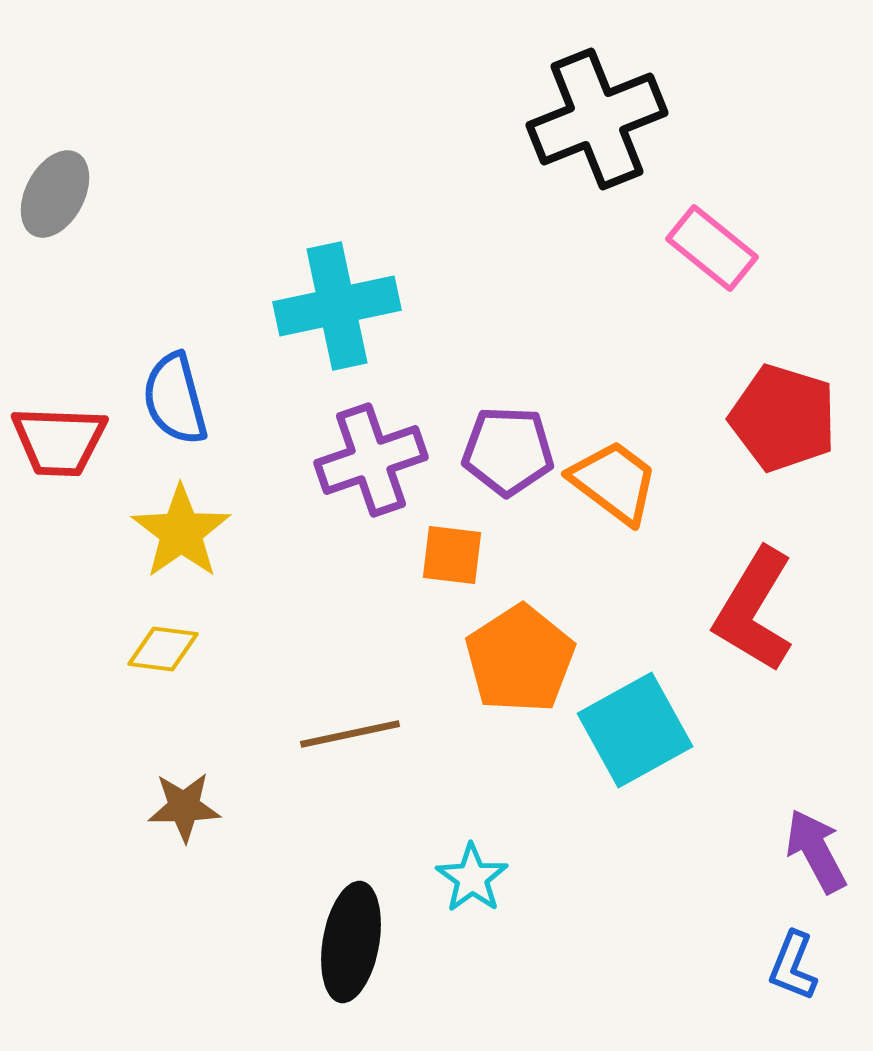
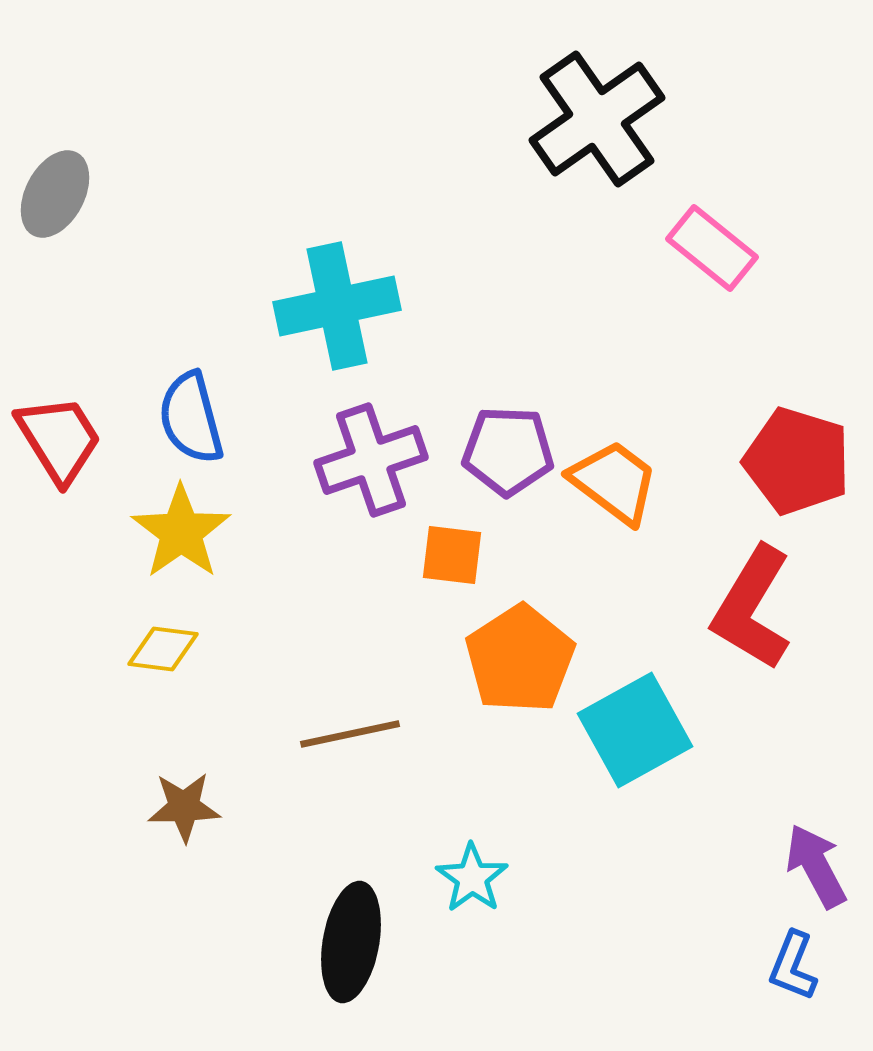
black cross: rotated 13 degrees counterclockwise
blue semicircle: moved 16 px right, 19 px down
red pentagon: moved 14 px right, 43 px down
red trapezoid: moved 2 px up; rotated 124 degrees counterclockwise
red L-shape: moved 2 px left, 2 px up
purple arrow: moved 15 px down
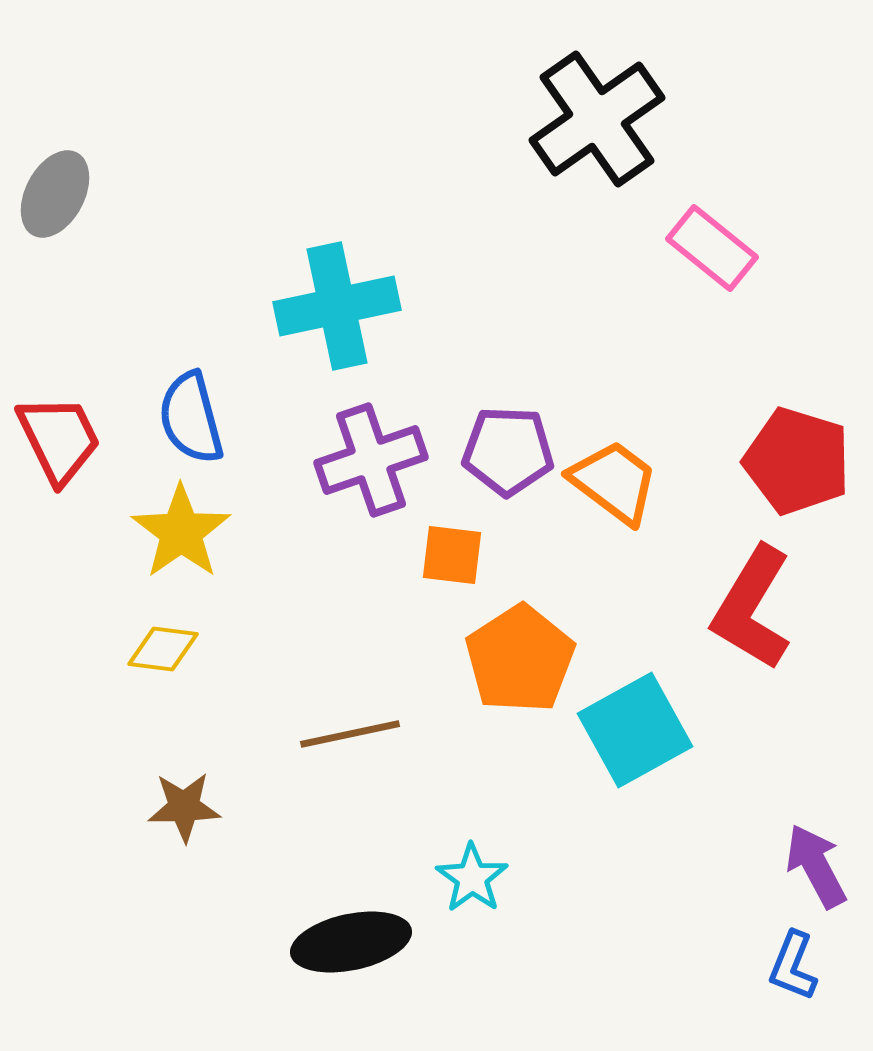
red trapezoid: rotated 6 degrees clockwise
black ellipse: rotated 68 degrees clockwise
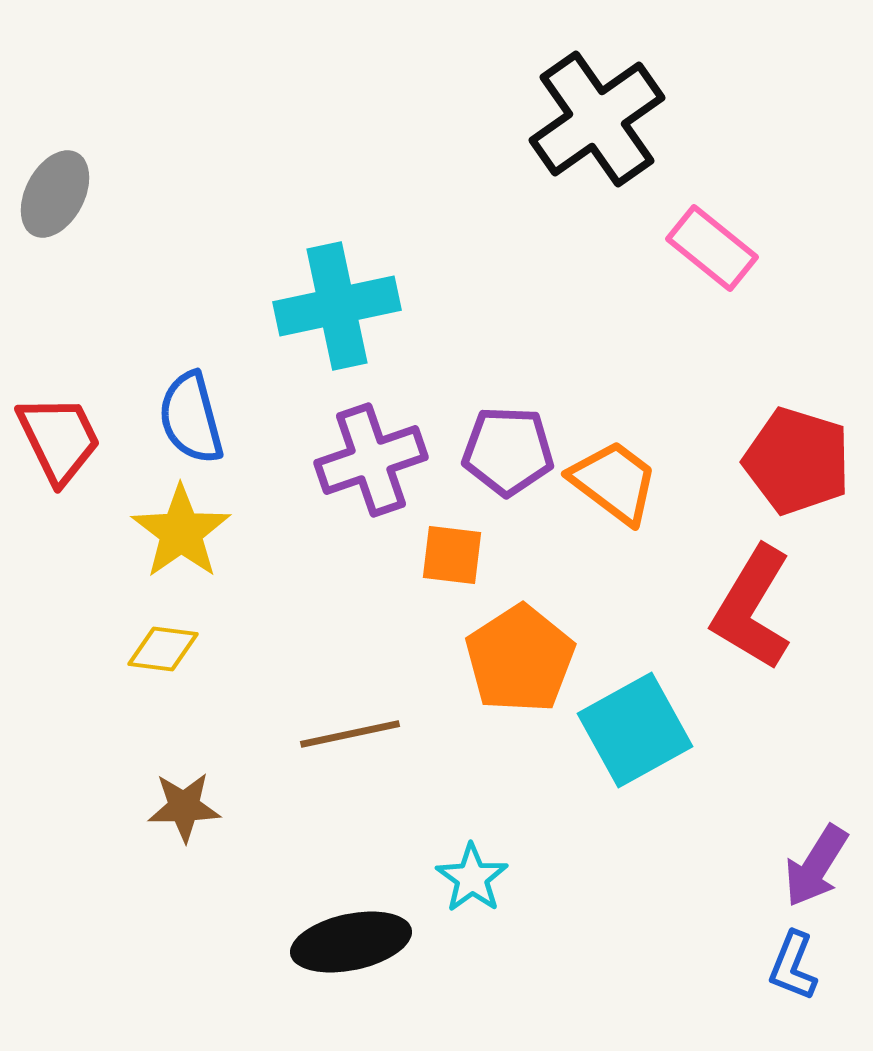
purple arrow: rotated 120 degrees counterclockwise
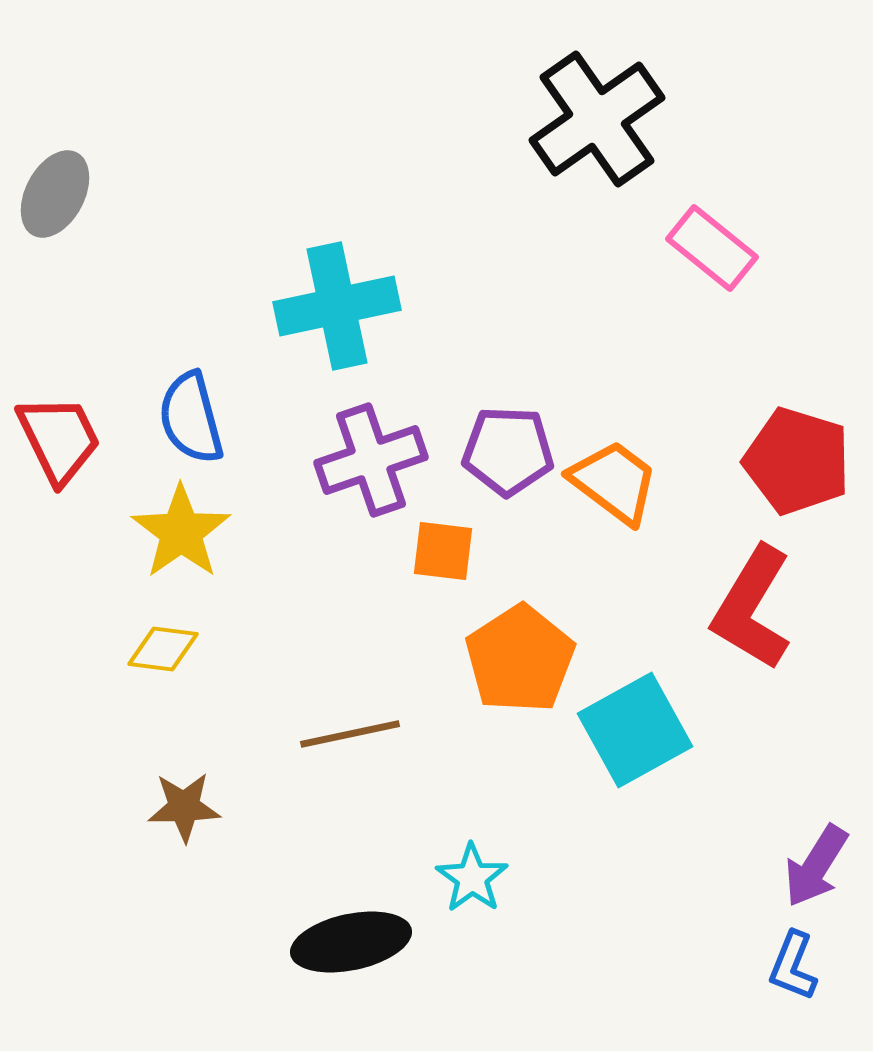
orange square: moved 9 px left, 4 px up
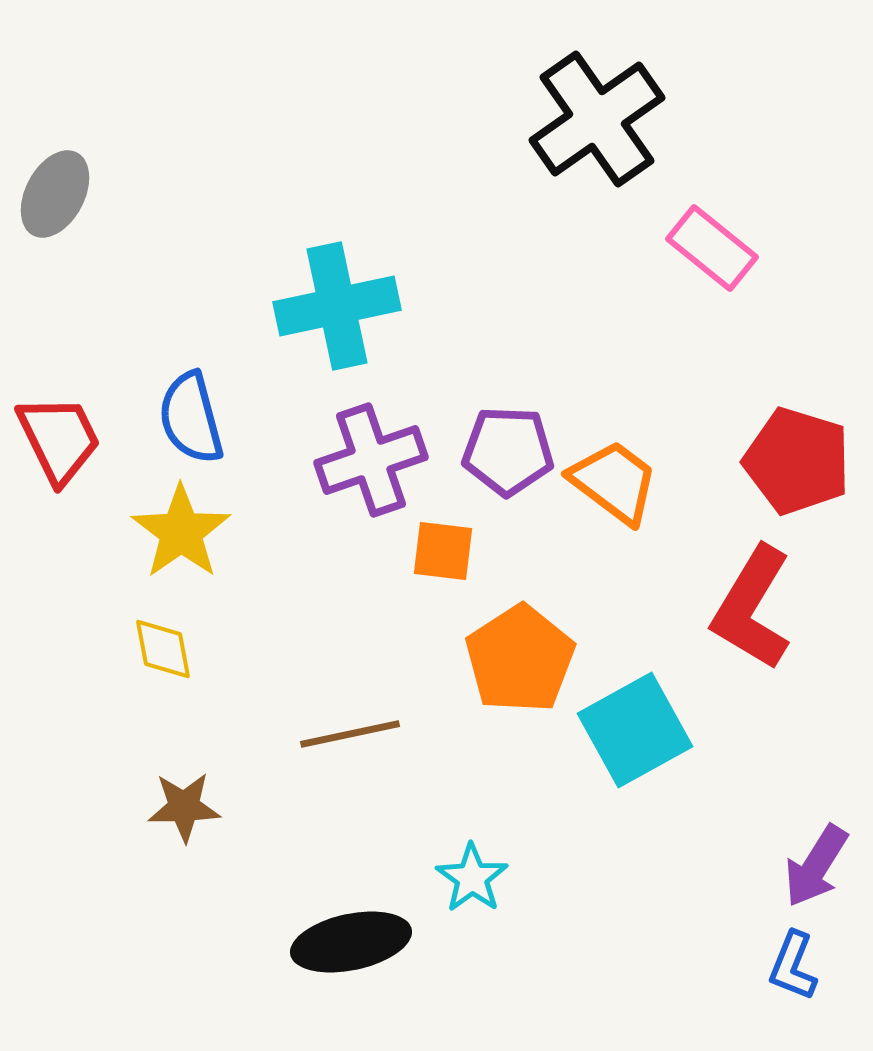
yellow diamond: rotated 72 degrees clockwise
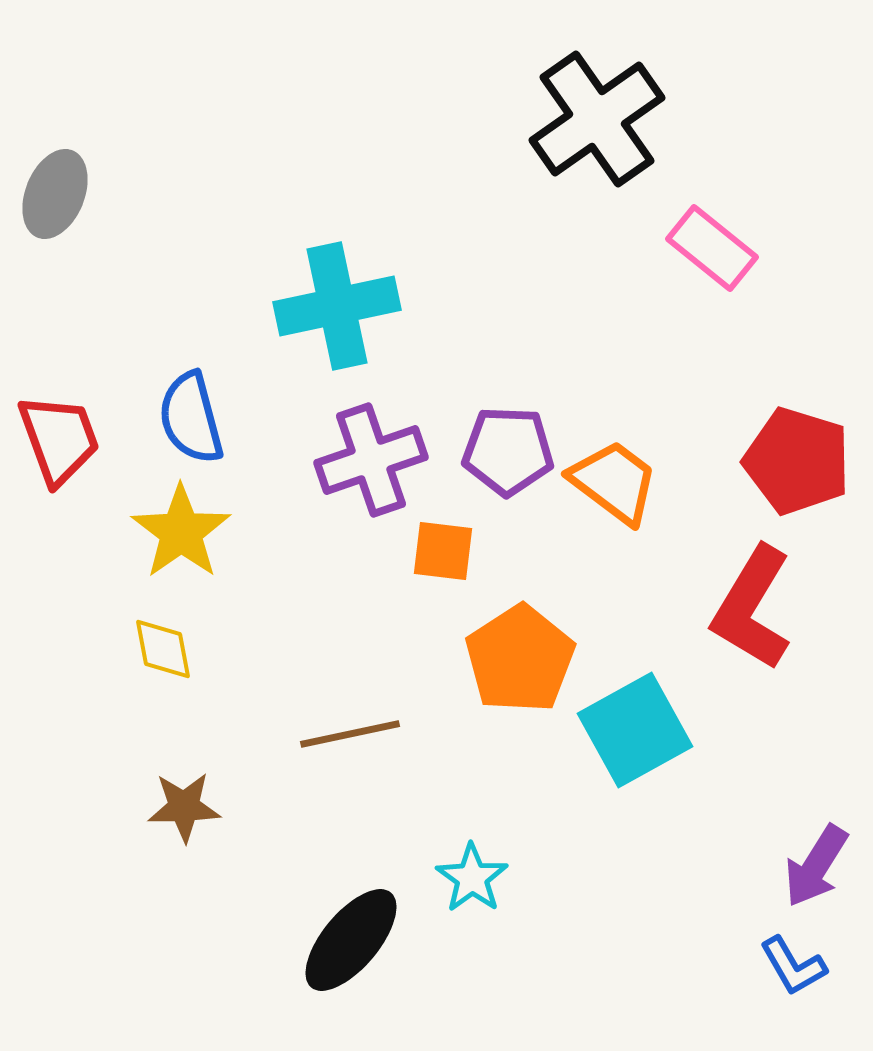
gray ellipse: rotated 6 degrees counterclockwise
red trapezoid: rotated 6 degrees clockwise
black ellipse: moved 2 px up; rotated 38 degrees counterclockwise
blue L-shape: rotated 52 degrees counterclockwise
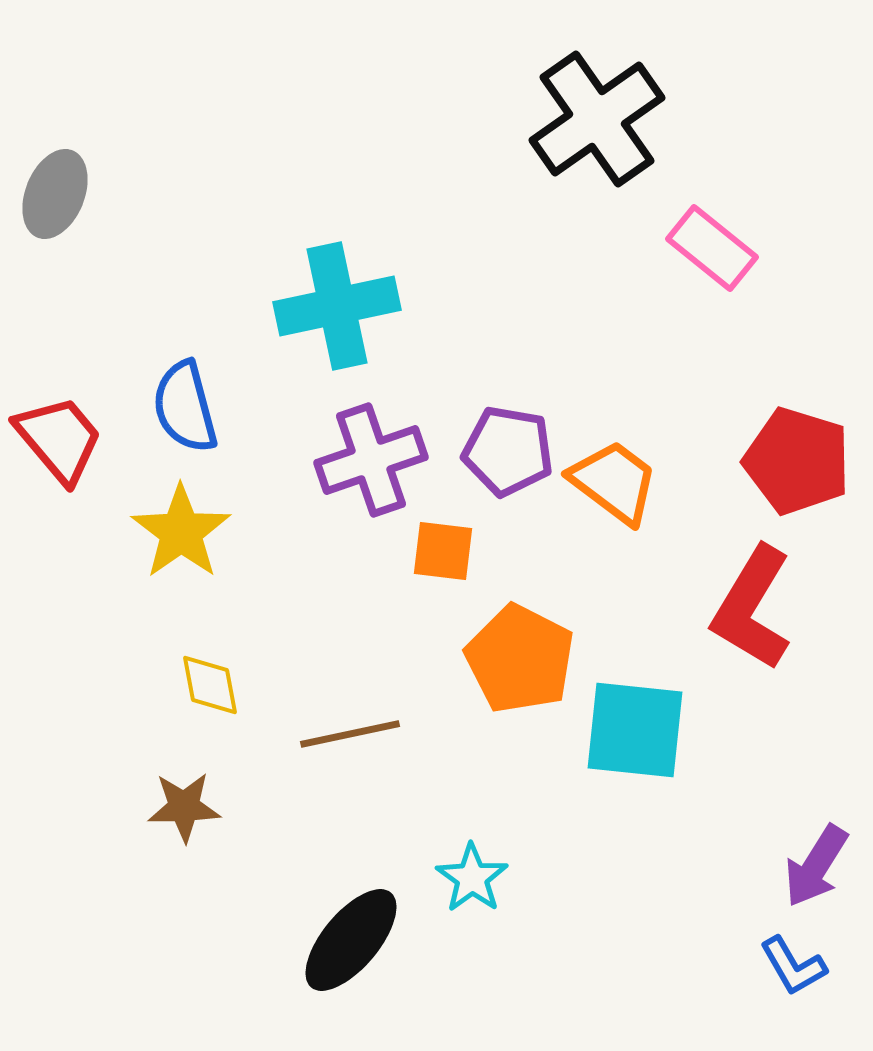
blue semicircle: moved 6 px left, 11 px up
red trapezoid: rotated 20 degrees counterclockwise
purple pentagon: rotated 8 degrees clockwise
yellow diamond: moved 47 px right, 36 px down
orange pentagon: rotated 12 degrees counterclockwise
cyan square: rotated 35 degrees clockwise
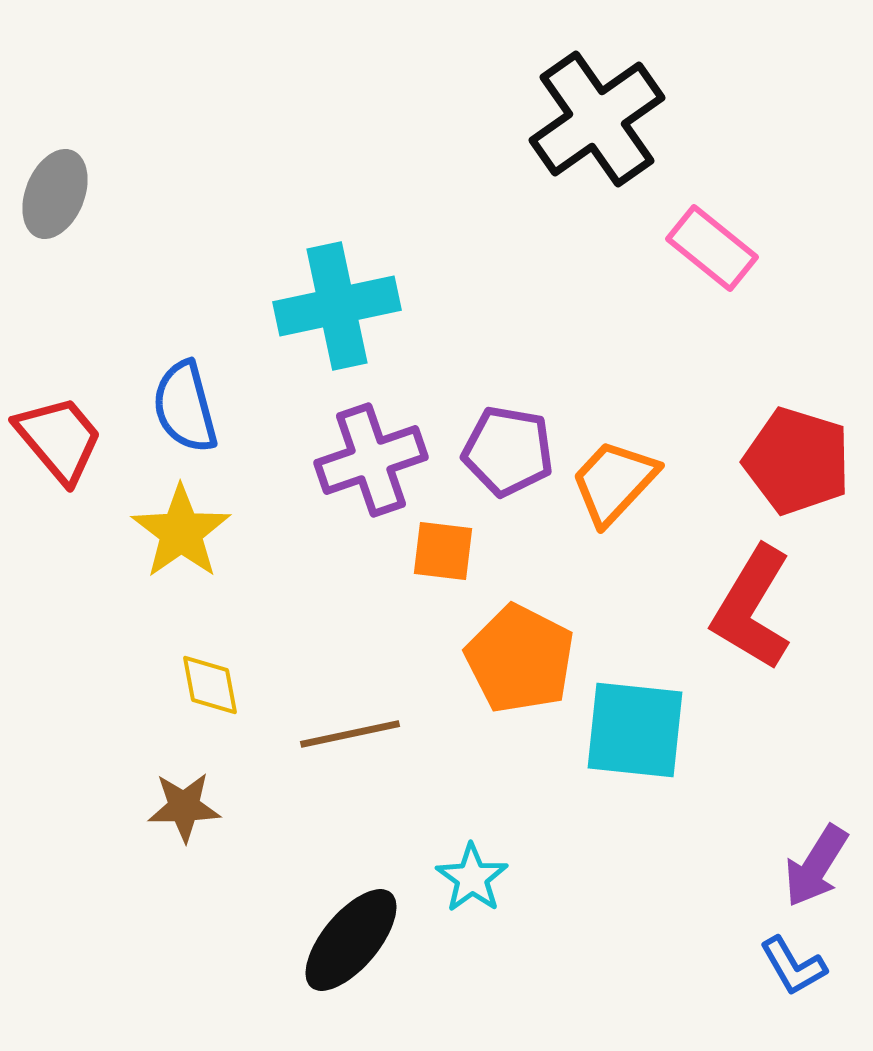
orange trapezoid: rotated 84 degrees counterclockwise
